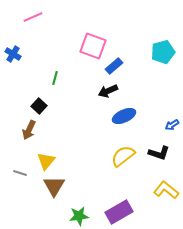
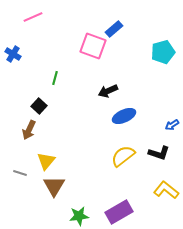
blue rectangle: moved 37 px up
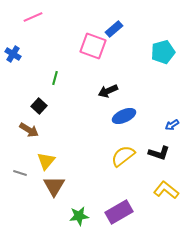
brown arrow: rotated 84 degrees counterclockwise
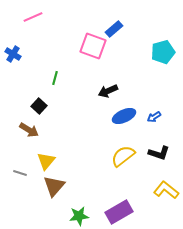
blue arrow: moved 18 px left, 8 px up
brown triangle: rotated 10 degrees clockwise
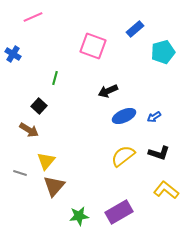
blue rectangle: moved 21 px right
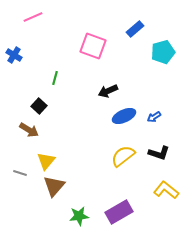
blue cross: moved 1 px right, 1 px down
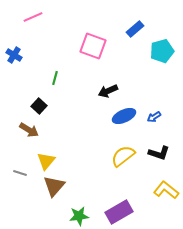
cyan pentagon: moved 1 px left, 1 px up
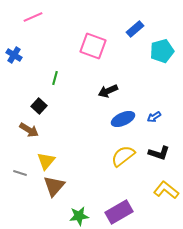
blue ellipse: moved 1 px left, 3 px down
